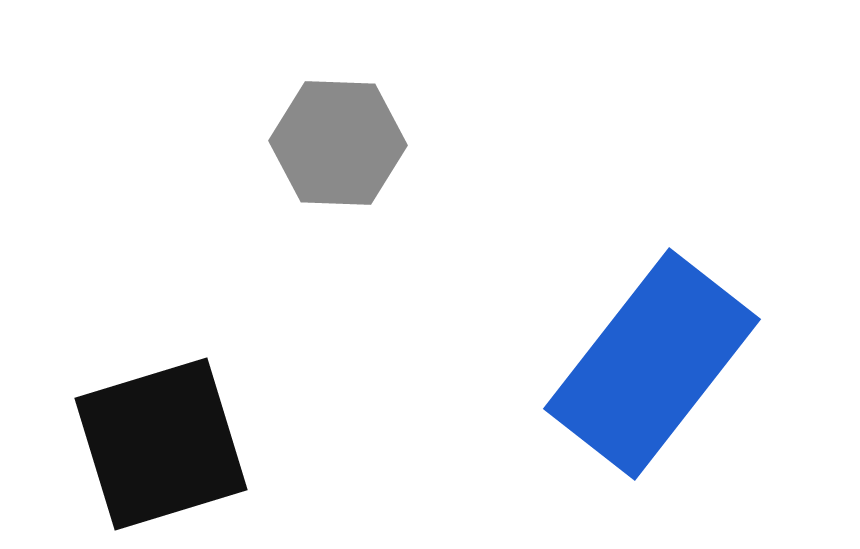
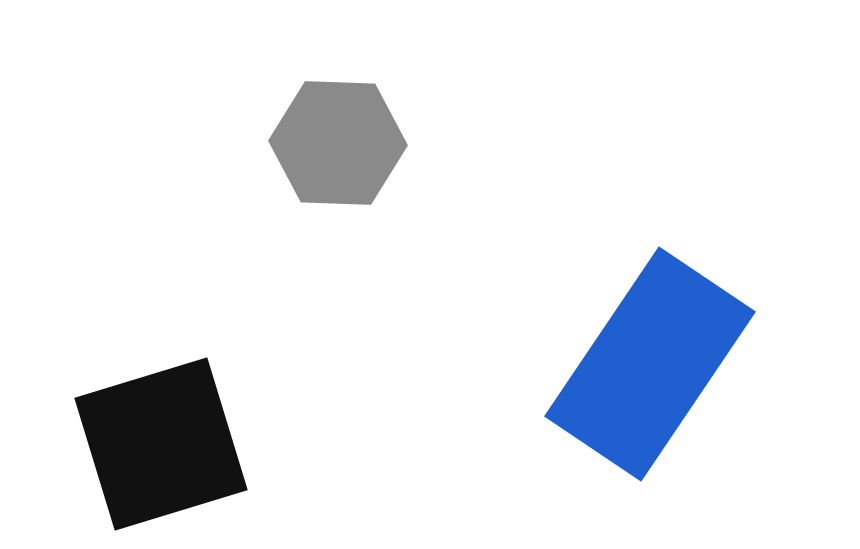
blue rectangle: moved 2 px left; rotated 4 degrees counterclockwise
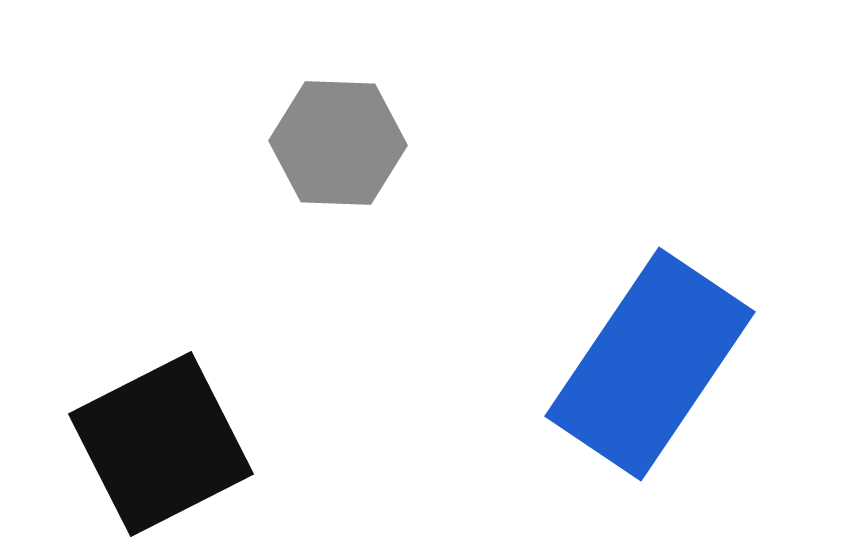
black square: rotated 10 degrees counterclockwise
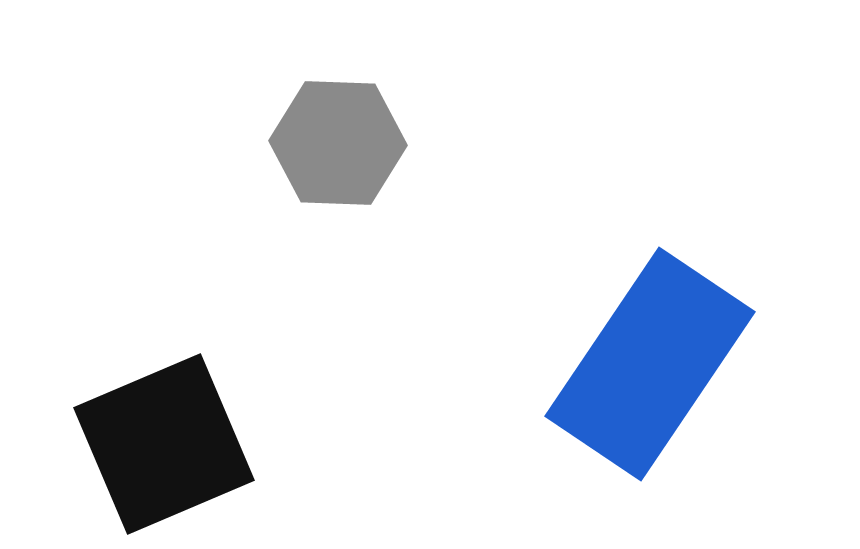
black square: moved 3 px right; rotated 4 degrees clockwise
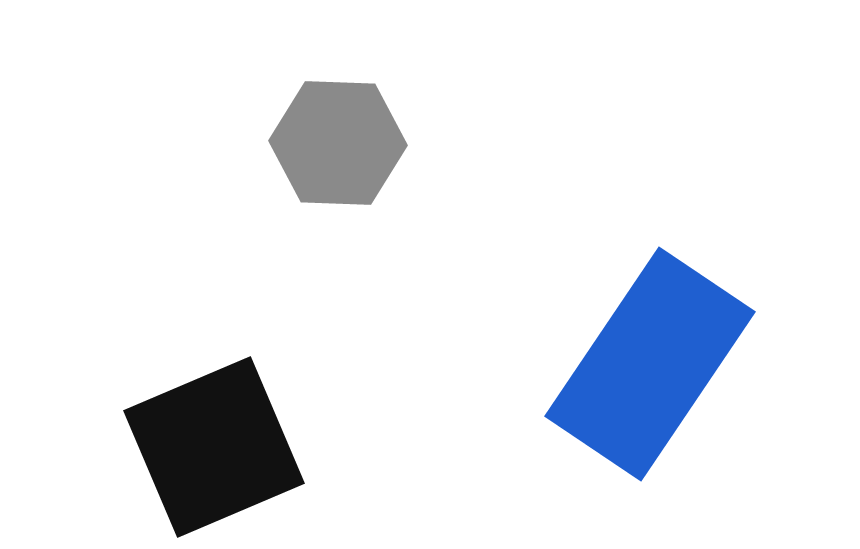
black square: moved 50 px right, 3 px down
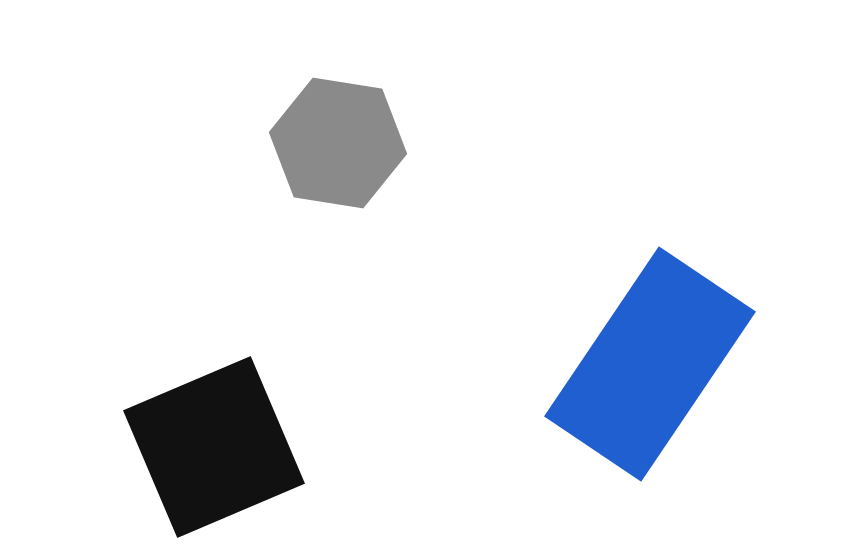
gray hexagon: rotated 7 degrees clockwise
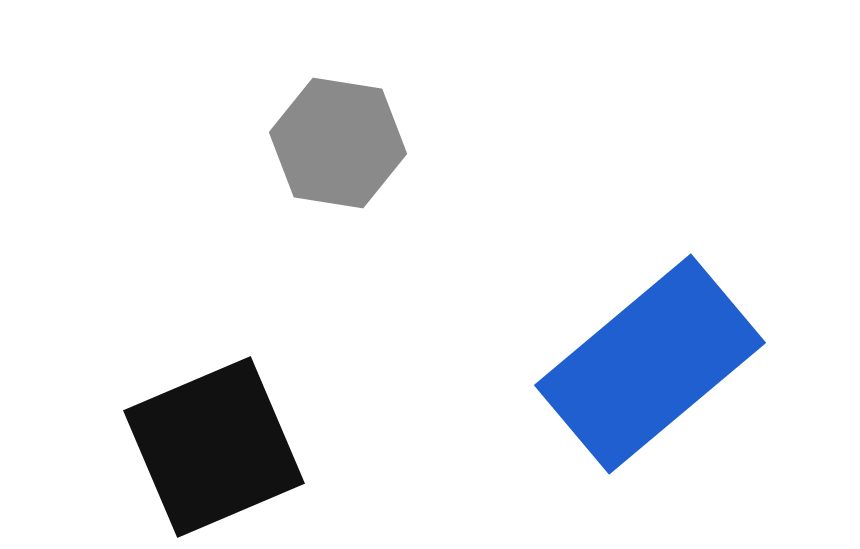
blue rectangle: rotated 16 degrees clockwise
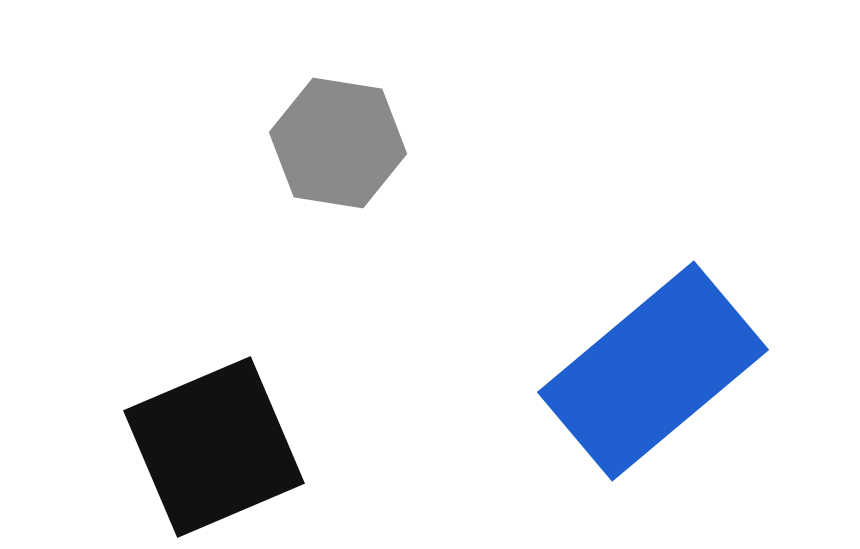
blue rectangle: moved 3 px right, 7 px down
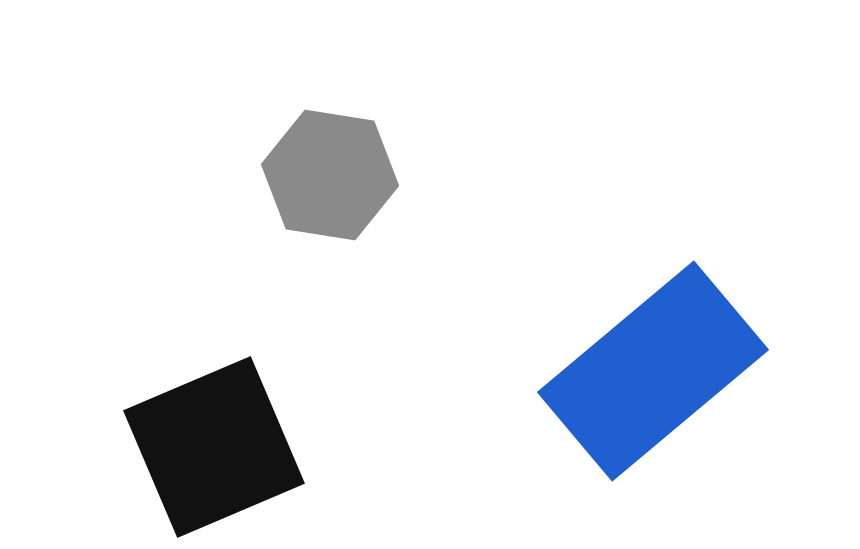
gray hexagon: moved 8 px left, 32 px down
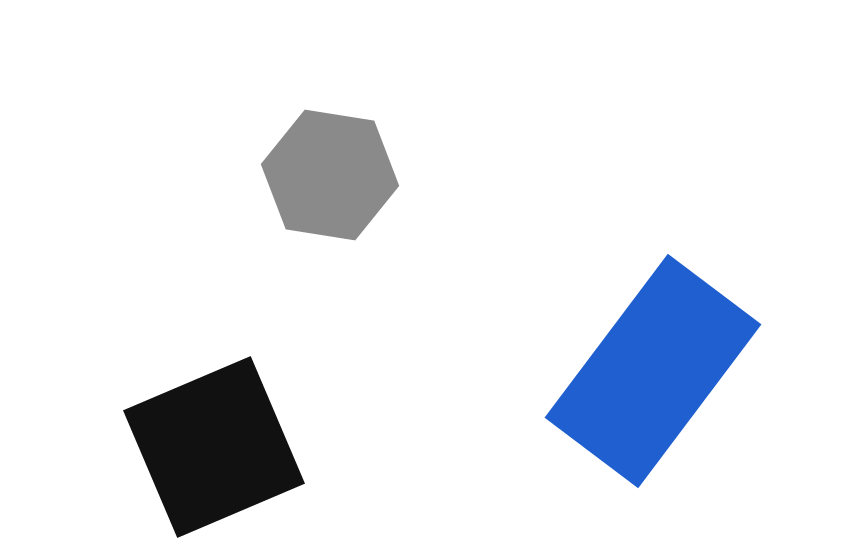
blue rectangle: rotated 13 degrees counterclockwise
